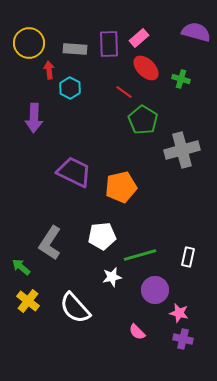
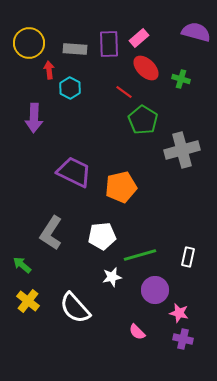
gray L-shape: moved 1 px right, 10 px up
green arrow: moved 1 px right, 2 px up
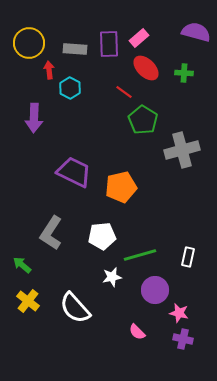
green cross: moved 3 px right, 6 px up; rotated 12 degrees counterclockwise
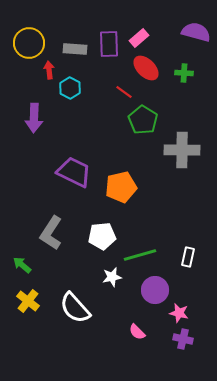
gray cross: rotated 16 degrees clockwise
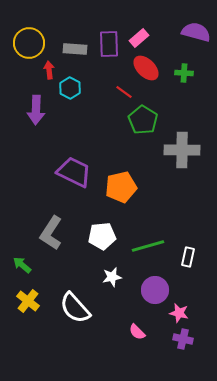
purple arrow: moved 2 px right, 8 px up
green line: moved 8 px right, 9 px up
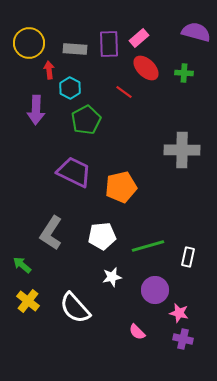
green pentagon: moved 57 px left; rotated 12 degrees clockwise
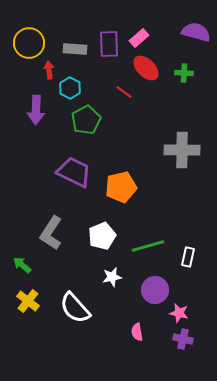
white pentagon: rotated 16 degrees counterclockwise
pink semicircle: rotated 36 degrees clockwise
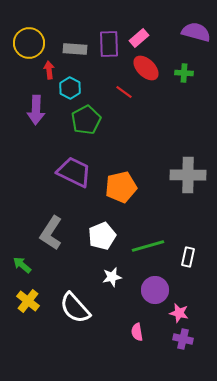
gray cross: moved 6 px right, 25 px down
